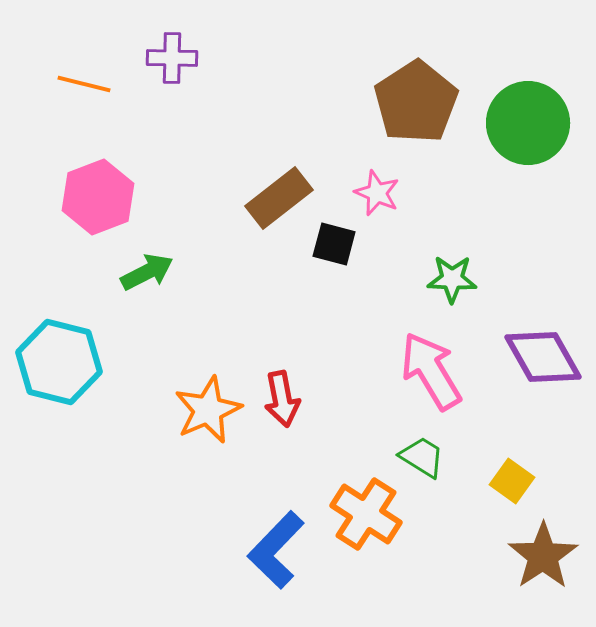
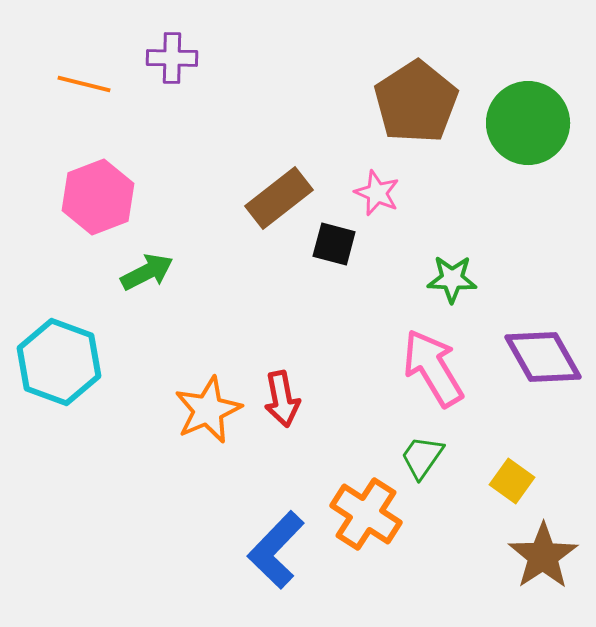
cyan hexagon: rotated 6 degrees clockwise
pink arrow: moved 2 px right, 3 px up
green trapezoid: rotated 87 degrees counterclockwise
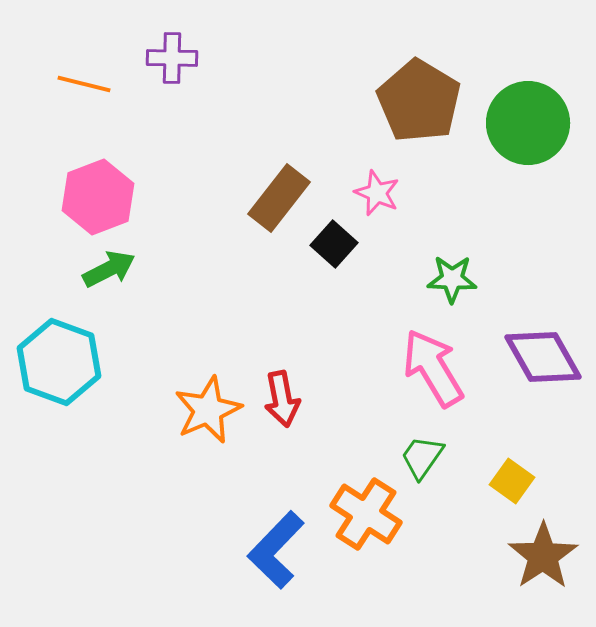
brown pentagon: moved 3 px right, 1 px up; rotated 8 degrees counterclockwise
brown rectangle: rotated 14 degrees counterclockwise
black square: rotated 27 degrees clockwise
green arrow: moved 38 px left, 3 px up
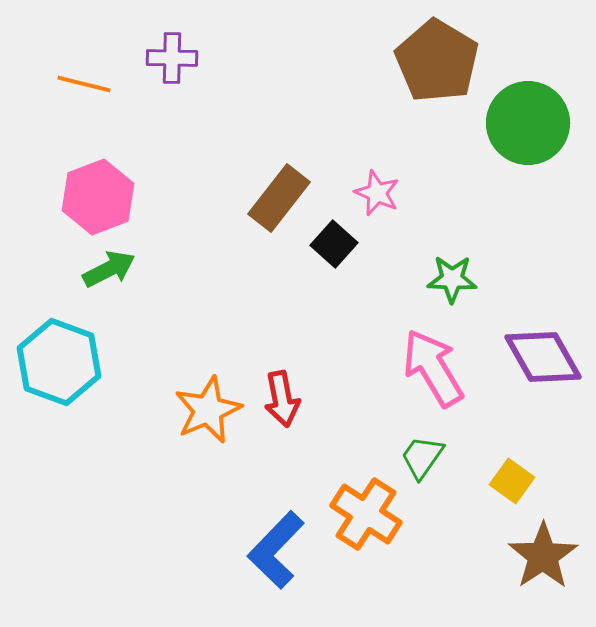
brown pentagon: moved 18 px right, 40 px up
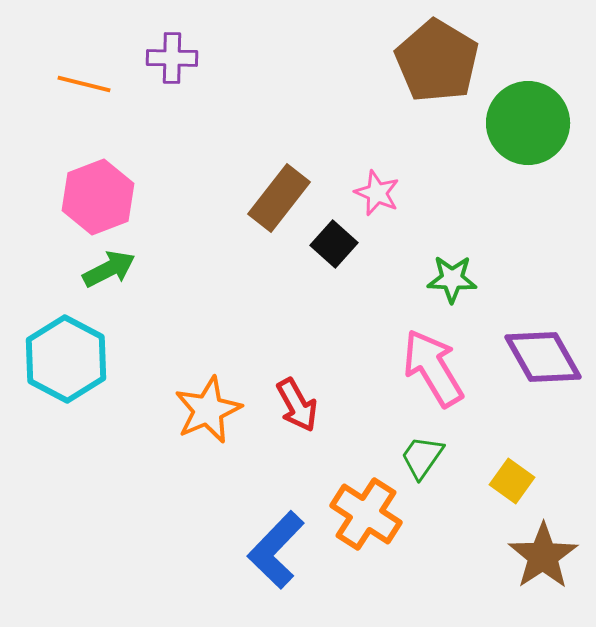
cyan hexagon: moved 7 px right, 3 px up; rotated 8 degrees clockwise
red arrow: moved 15 px right, 6 px down; rotated 18 degrees counterclockwise
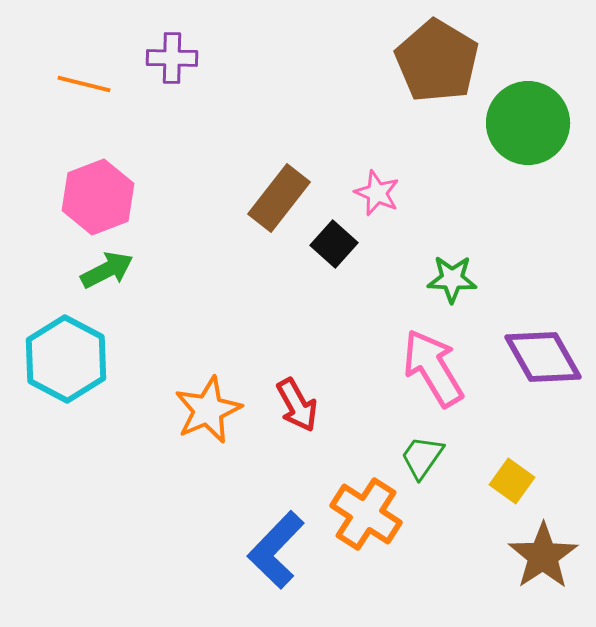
green arrow: moved 2 px left, 1 px down
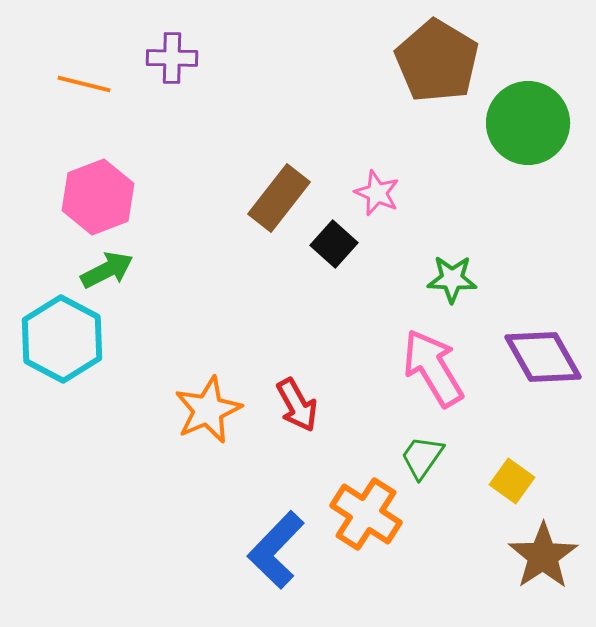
cyan hexagon: moved 4 px left, 20 px up
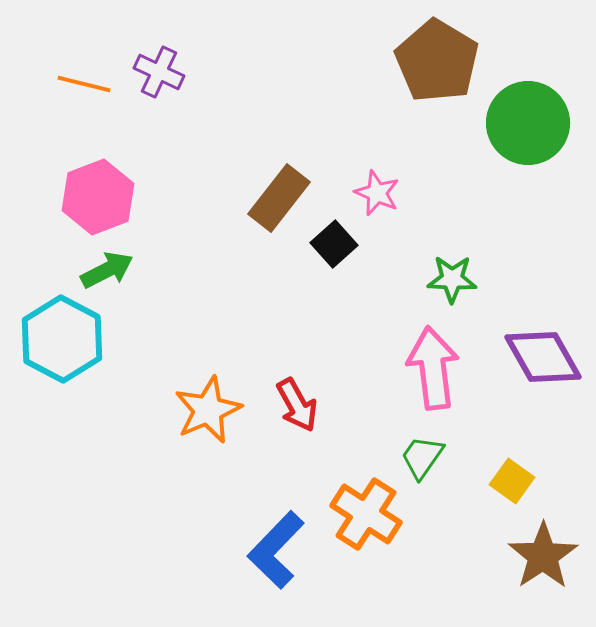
purple cross: moved 13 px left, 14 px down; rotated 24 degrees clockwise
black square: rotated 6 degrees clockwise
pink arrow: rotated 24 degrees clockwise
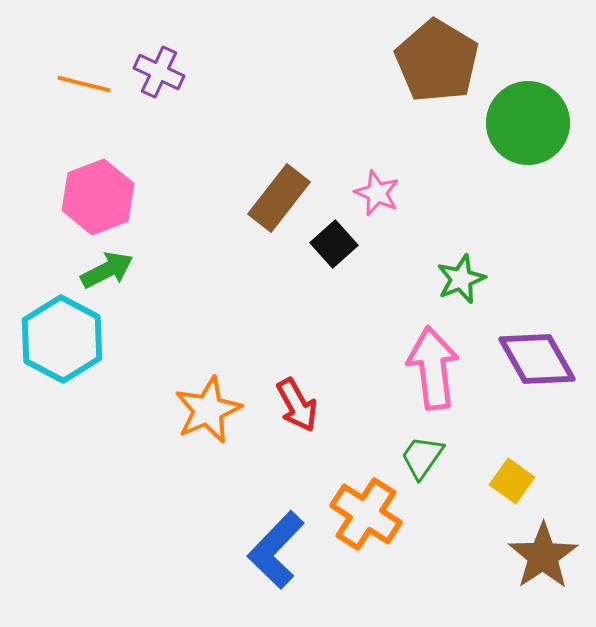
green star: moved 9 px right; rotated 24 degrees counterclockwise
purple diamond: moved 6 px left, 2 px down
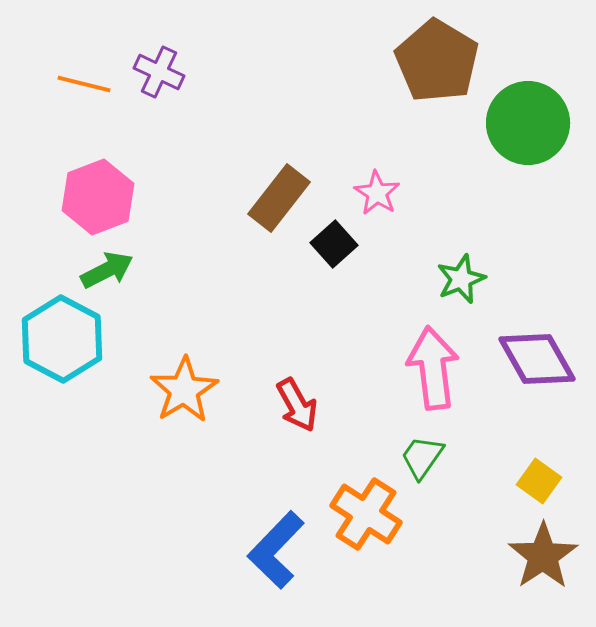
pink star: rotated 9 degrees clockwise
orange star: moved 24 px left, 20 px up; rotated 8 degrees counterclockwise
yellow square: moved 27 px right
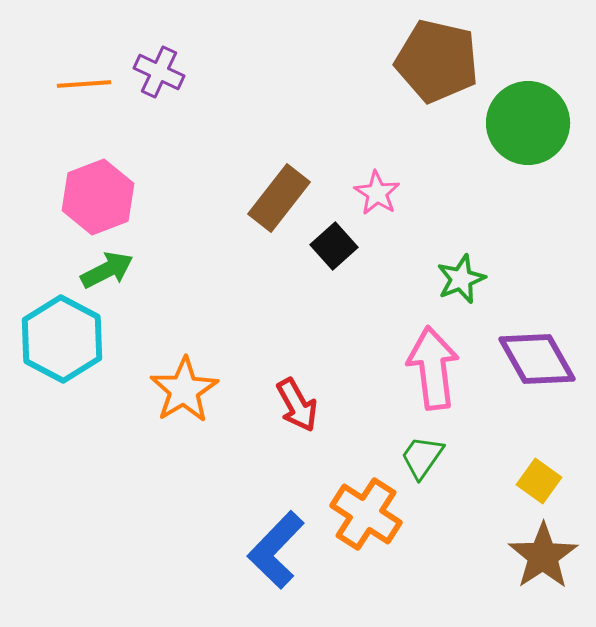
brown pentagon: rotated 18 degrees counterclockwise
orange line: rotated 18 degrees counterclockwise
black square: moved 2 px down
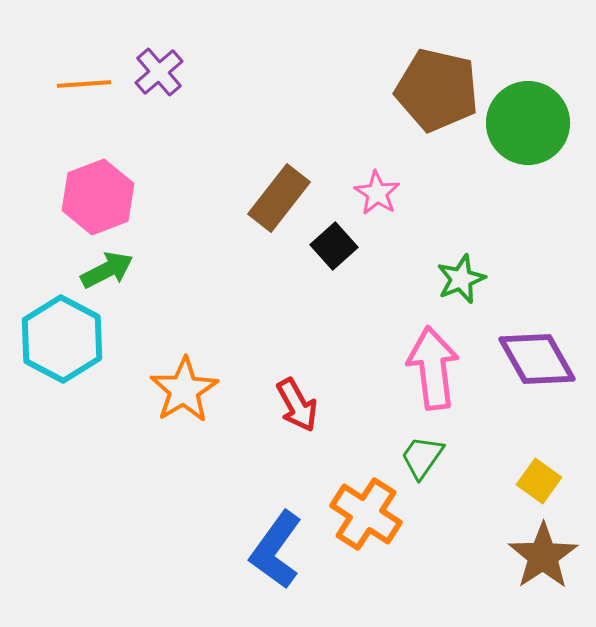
brown pentagon: moved 29 px down
purple cross: rotated 24 degrees clockwise
blue L-shape: rotated 8 degrees counterclockwise
